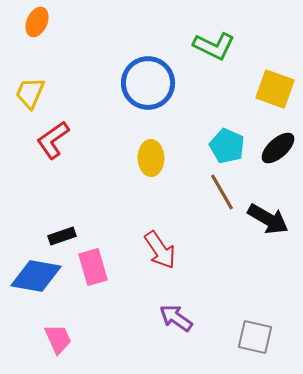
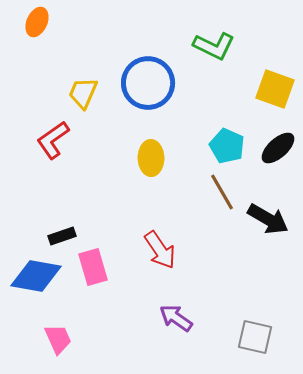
yellow trapezoid: moved 53 px right
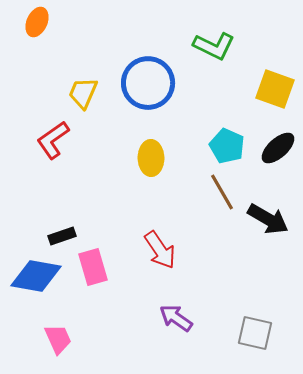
gray square: moved 4 px up
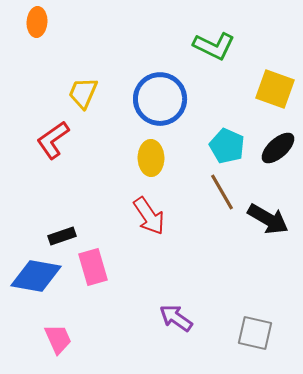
orange ellipse: rotated 20 degrees counterclockwise
blue circle: moved 12 px right, 16 px down
red arrow: moved 11 px left, 34 px up
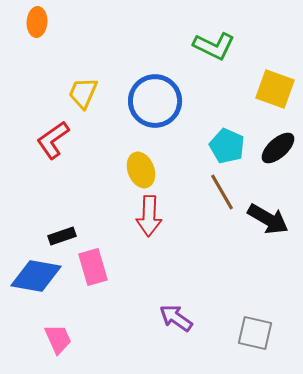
blue circle: moved 5 px left, 2 px down
yellow ellipse: moved 10 px left, 12 px down; rotated 20 degrees counterclockwise
red arrow: rotated 36 degrees clockwise
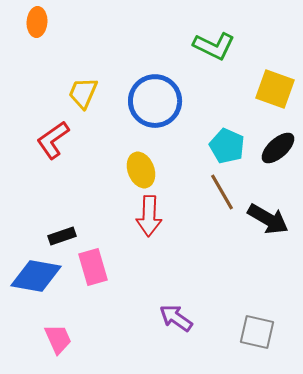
gray square: moved 2 px right, 1 px up
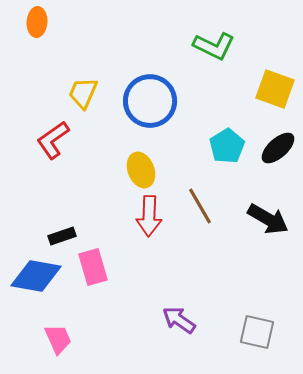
blue circle: moved 5 px left
cyan pentagon: rotated 16 degrees clockwise
brown line: moved 22 px left, 14 px down
purple arrow: moved 3 px right, 2 px down
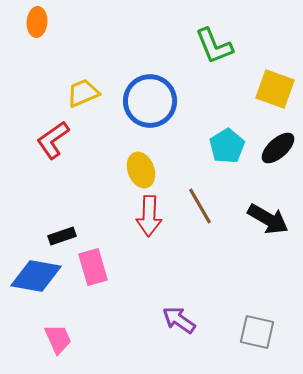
green L-shape: rotated 42 degrees clockwise
yellow trapezoid: rotated 44 degrees clockwise
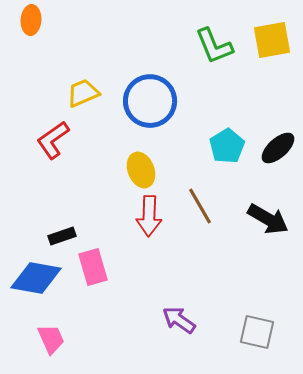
orange ellipse: moved 6 px left, 2 px up
yellow square: moved 3 px left, 49 px up; rotated 30 degrees counterclockwise
blue diamond: moved 2 px down
pink trapezoid: moved 7 px left
